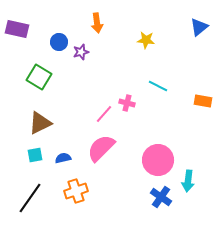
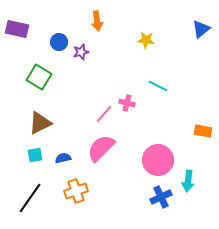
orange arrow: moved 2 px up
blue triangle: moved 2 px right, 2 px down
orange rectangle: moved 30 px down
blue cross: rotated 30 degrees clockwise
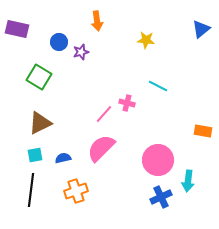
black line: moved 1 px right, 8 px up; rotated 28 degrees counterclockwise
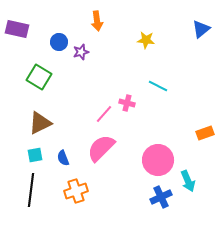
orange rectangle: moved 2 px right, 2 px down; rotated 30 degrees counterclockwise
blue semicircle: rotated 98 degrees counterclockwise
cyan arrow: rotated 30 degrees counterclockwise
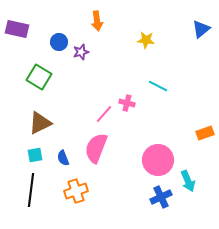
pink semicircle: moved 5 px left; rotated 24 degrees counterclockwise
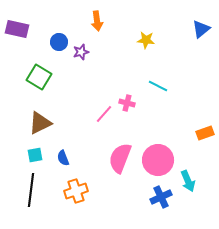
pink semicircle: moved 24 px right, 10 px down
